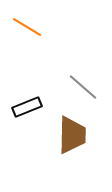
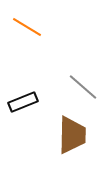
black rectangle: moved 4 px left, 5 px up
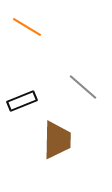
black rectangle: moved 1 px left, 1 px up
brown trapezoid: moved 15 px left, 5 px down
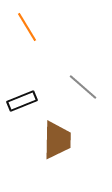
orange line: rotated 28 degrees clockwise
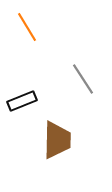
gray line: moved 8 px up; rotated 16 degrees clockwise
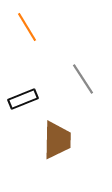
black rectangle: moved 1 px right, 2 px up
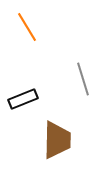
gray line: rotated 16 degrees clockwise
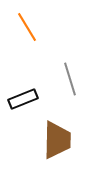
gray line: moved 13 px left
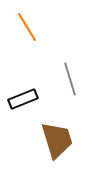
brown trapezoid: rotated 18 degrees counterclockwise
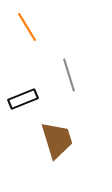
gray line: moved 1 px left, 4 px up
